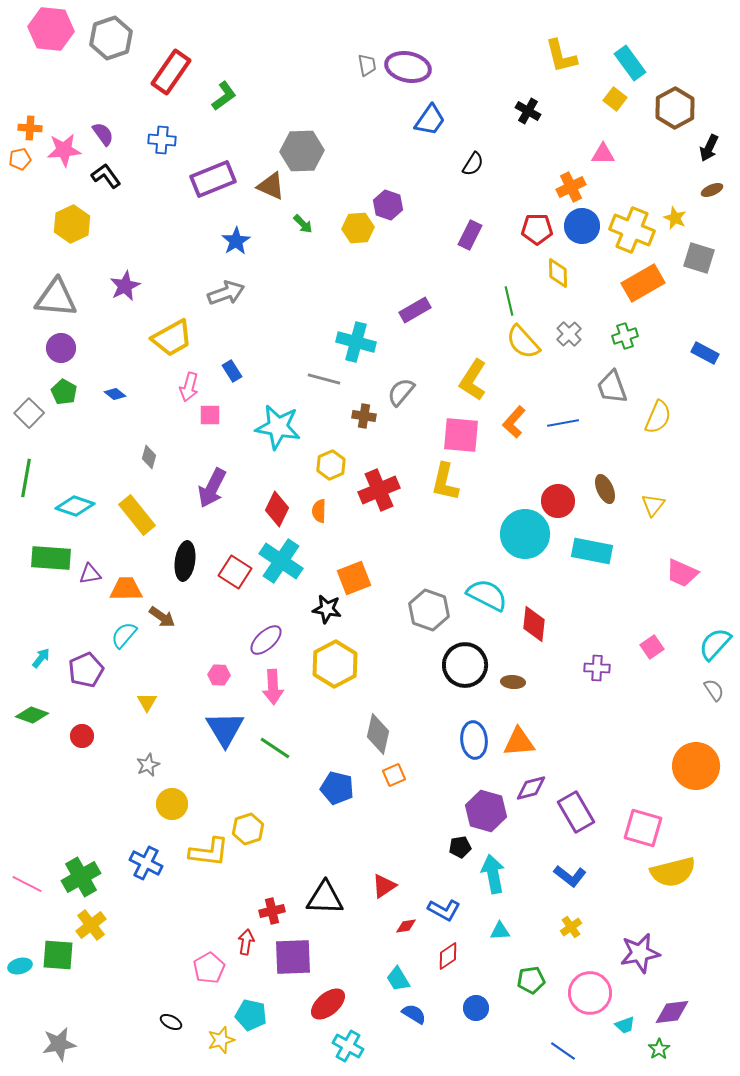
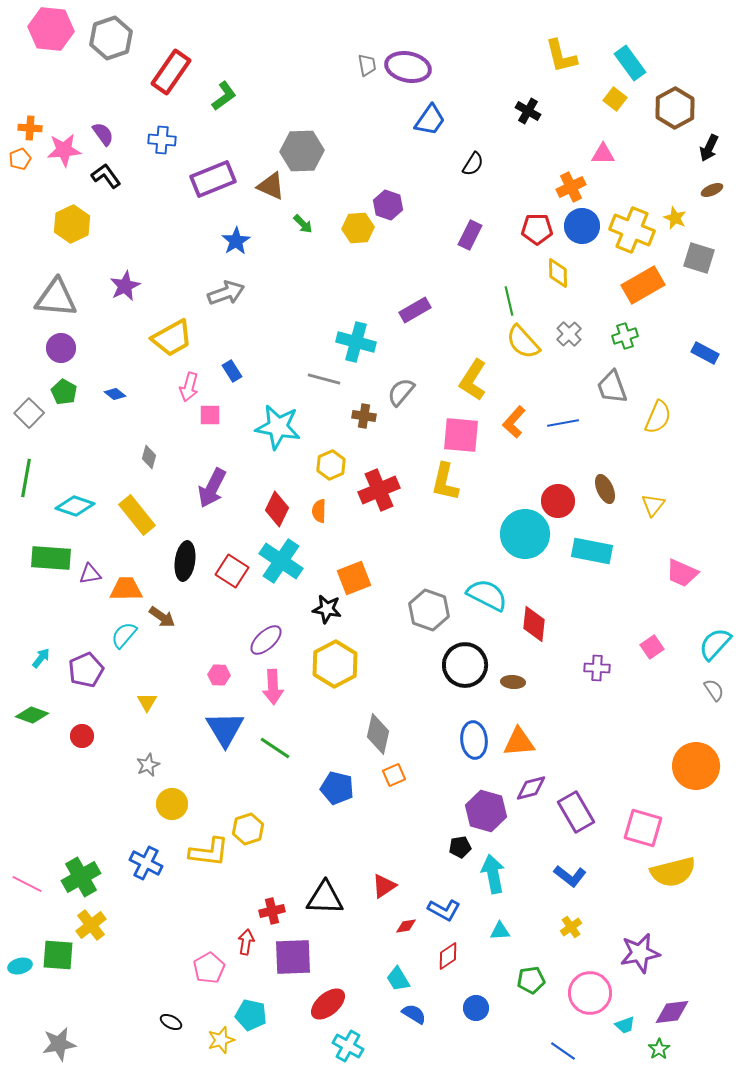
orange pentagon at (20, 159): rotated 10 degrees counterclockwise
orange rectangle at (643, 283): moved 2 px down
red square at (235, 572): moved 3 px left, 1 px up
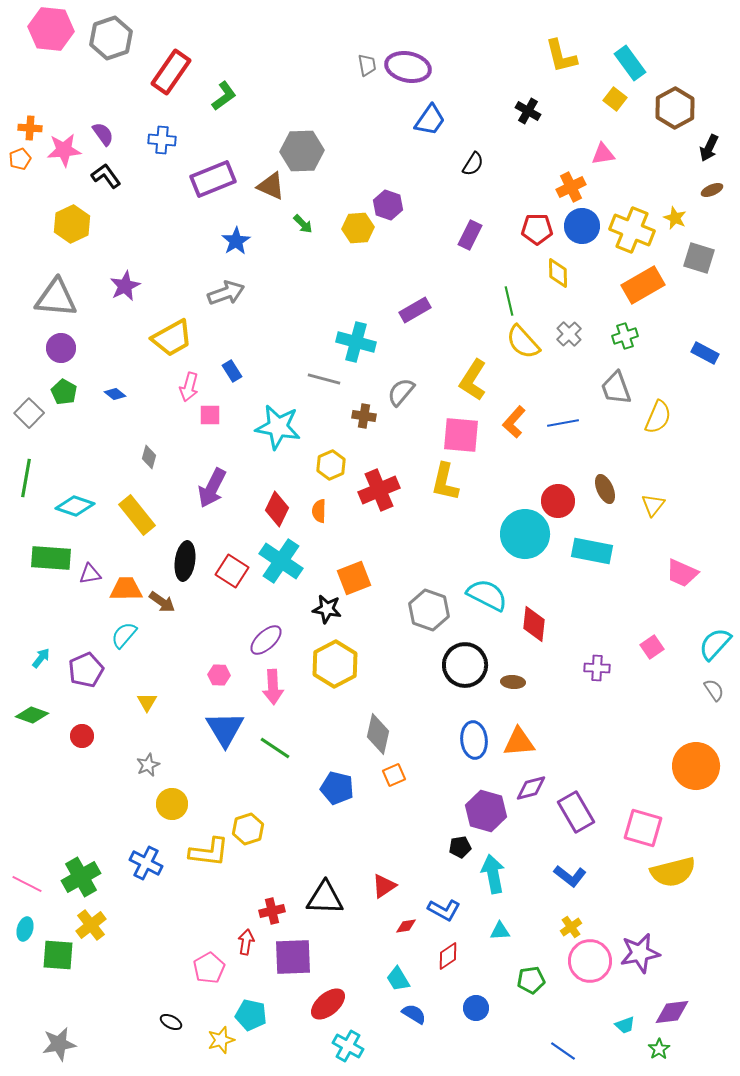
pink triangle at (603, 154): rotated 10 degrees counterclockwise
gray trapezoid at (612, 387): moved 4 px right, 1 px down
brown arrow at (162, 617): moved 15 px up
cyan ellipse at (20, 966): moved 5 px right, 37 px up; rotated 60 degrees counterclockwise
pink circle at (590, 993): moved 32 px up
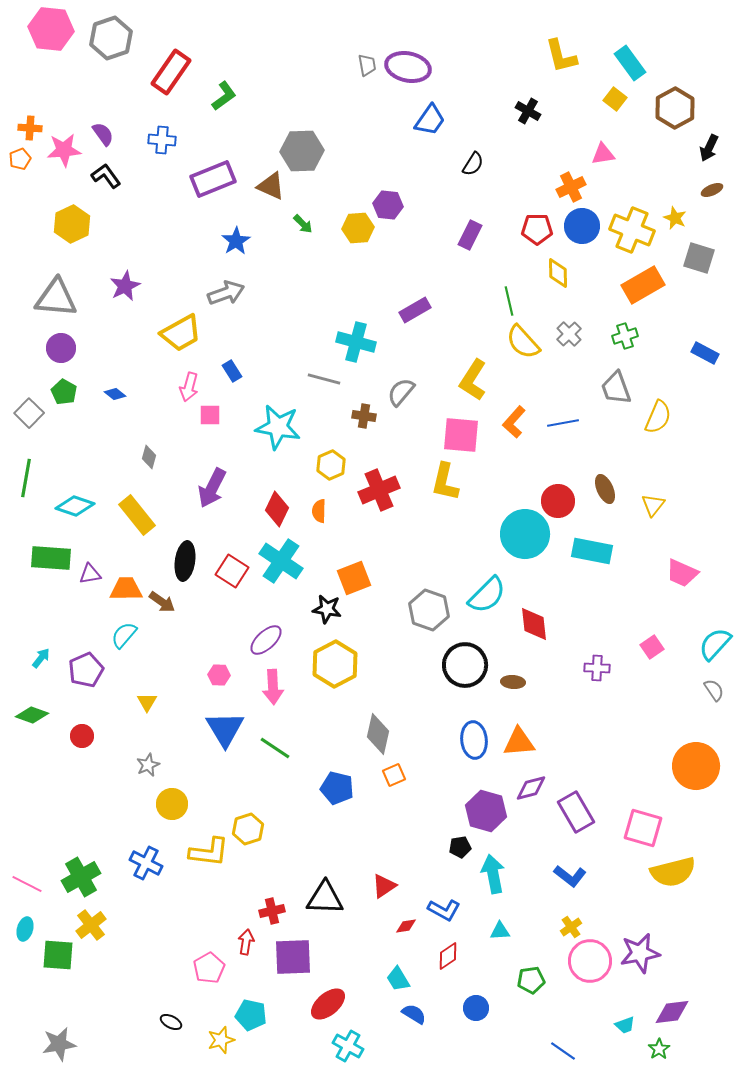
purple hexagon at (388, 205): rotated 12 degrees counterclockwise
yellow trapezoid at (172, 338): moved 9 px right, 5 px up
cyan semicircle at (487, 595): rotated 108 degrees clockwise
red diamond at (534, 624): rotated 12 degrees counterclockwise
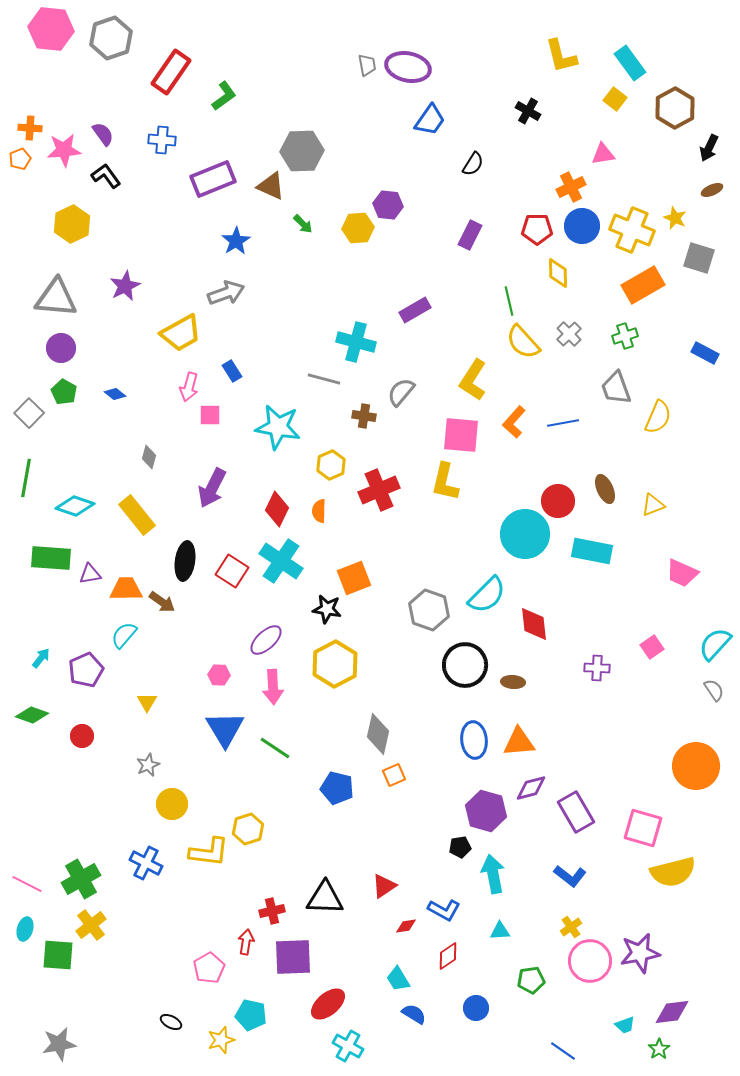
yellow triangle at (653, 505): rotated 30 degrees clockwise
green cross at (81, 877): moved 2 px down
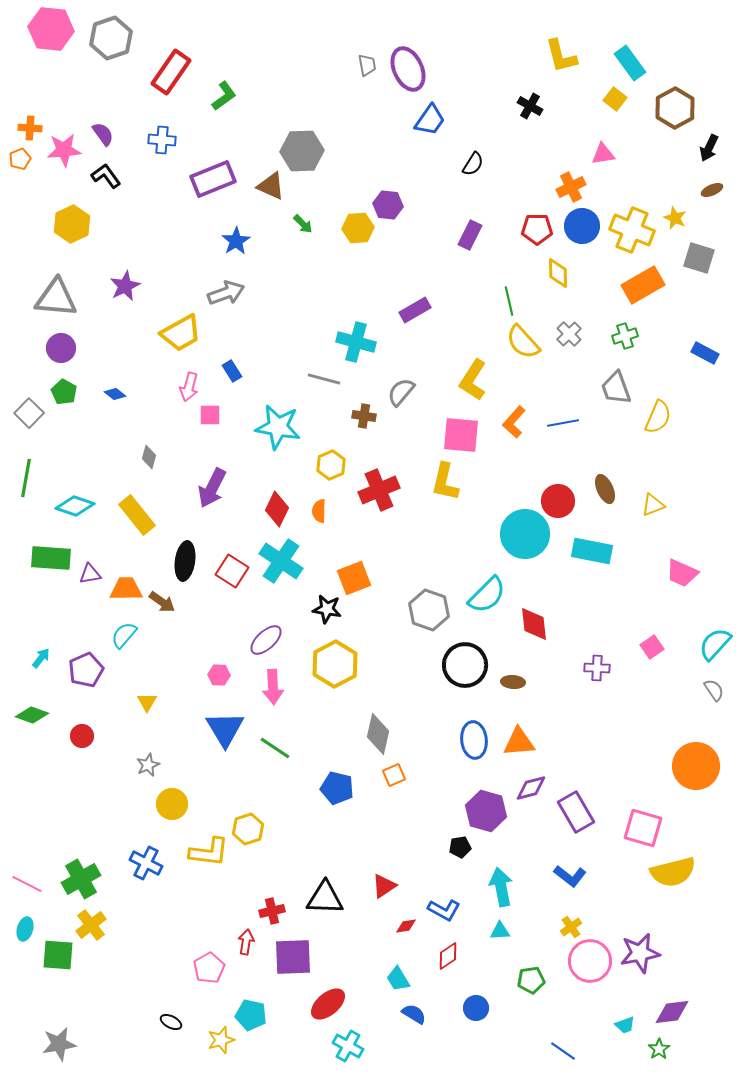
purple ellipse at (408, 67): moved 2 px down; rotated 54 degrees clockwise
black cross at (528, 111): moved 2 px right, 5 px up
cyan arrow at (493, 874): moved 8 px right, 13 px down
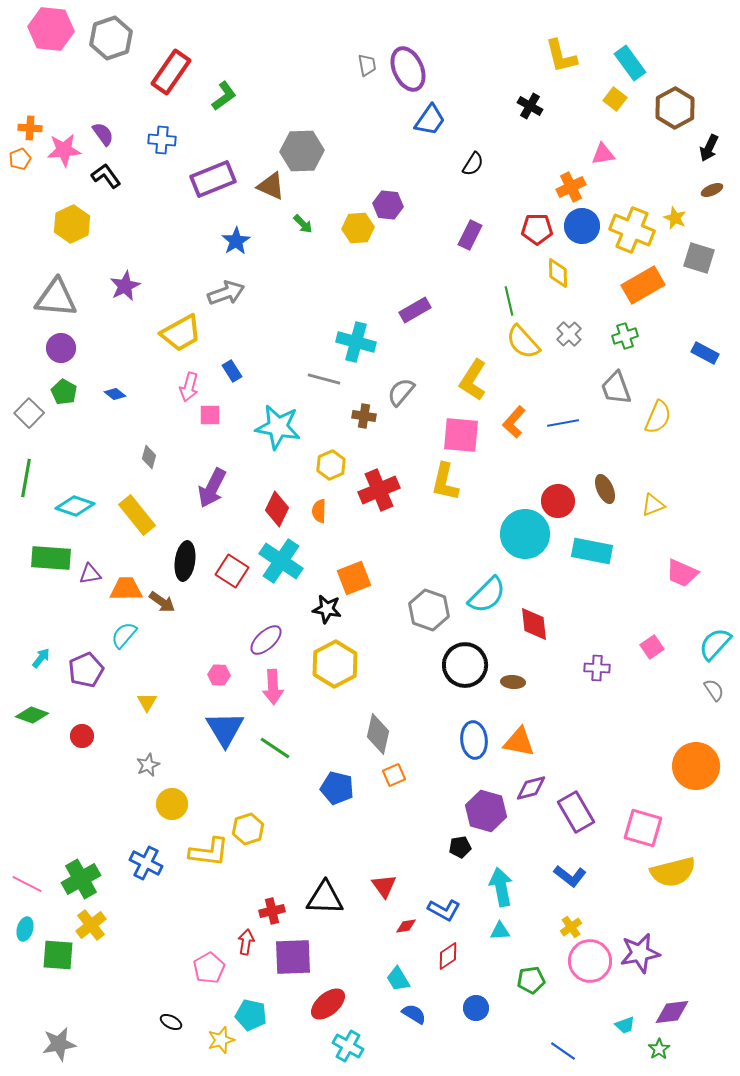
orange triangle at (519, 742): rotated 16 degrees clockwise
red triangle at (384, 886): rotated 32 degrees counterclockwise
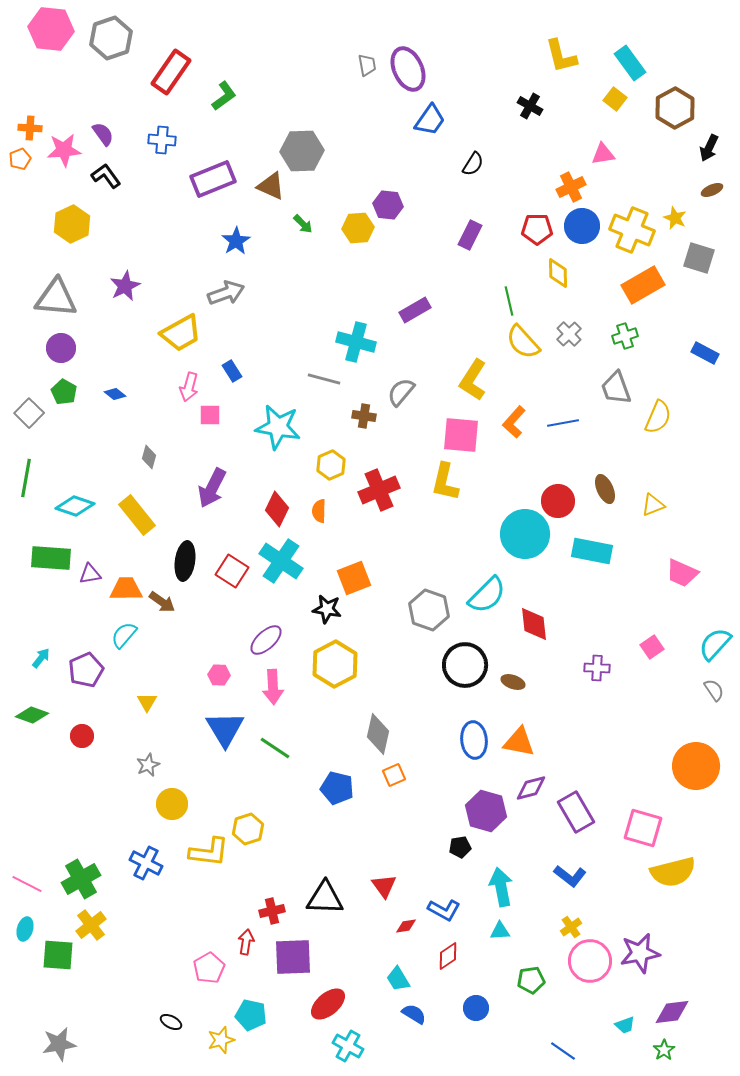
brown ellipse at (513, 682): rotated 15 degrees clockwise
green star at (659, 1049): moved 5 px right, 1 px down
